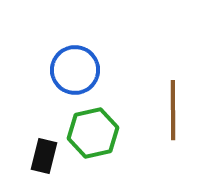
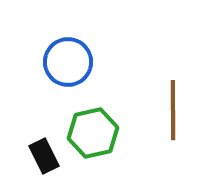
blue circle: moved 7 px left, 8 px up
black rectangle: rotated 40 degrees counterclockwise
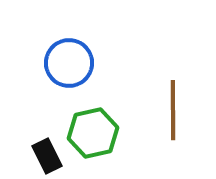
blue circle: moved 1 px right, 1 px down
black rectangle: moved 3 px right
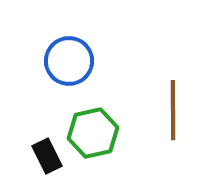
blue circle: moved 2 px up
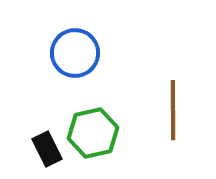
blue circle: moved 6 px right, 8 px up
black rectangle: moved 7 px up
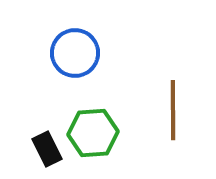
green hexagon: rotated 9 degrees clockwise
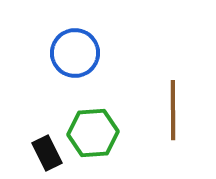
black rectangle: moved 4 px down
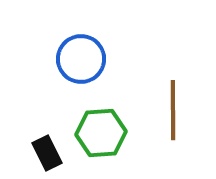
blue circle: moved 6 px right, 6 px down
green hexagon: moved 8 px right
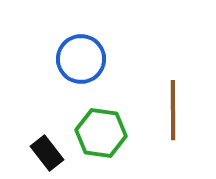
green hexagon: rotated 12 degrees clockwise
black rectangle: rotated 12 degrees counterclockwise
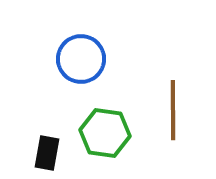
green hexagon: moved 4 px right
black rectangle: rotated 48 degrees clockwise
